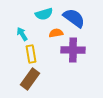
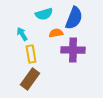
blue semicircle: rotated 75 degrees clockwise
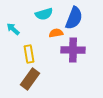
cyan arrow: moved 9 px left, 5 px up; rotated 16 degrees counterclockwise
yellow rectangle: moved 2 px left
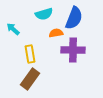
yellow rectangle: moved 1 px right
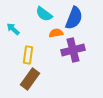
cyan semicircle: rotated 54 degrees clockwise
purple cross: rotated 15 degrees counterclockwise
yellow rectangle: moved 2 px left, 1 px down; rotated 18 degrees clockwise
